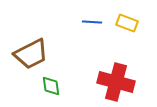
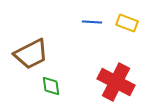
red cross: rotated 12 degrees clockwise
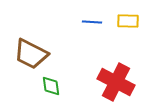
yellow rectangle: moved 1 px right, 2 px up; rotated 20 degrees counterclockwise
brown trapezoid: rotated 54 degrees clockwise
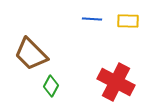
blue line: moved 3 px up
brown trapezoid: rotated 18 degrees clockwise
green diamond: rotated 35 degrees clockwise
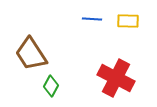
brown trapezoid: rotated 12 degrees clockwise
red cross: moved 4 px up
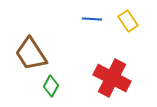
yellow rectangle: rotated 55 degrees clockwise
red cross: moved 4 px left
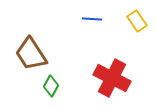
yellow rectangle: moved 9 px right
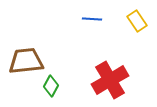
brown trapezoid: moved 5 px left, 7 px down; rotated 117 degrees clockwise
red cross: moved 2 px left, 2 px down; rotated 33 degrees clockwise
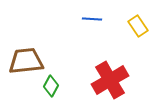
yellow rectangle: moved 1 px right, 5 px down
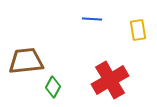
yellow rectangle: moved 4 px down; rotated 25 degrees clockwise
green diamond: moved 2 px right, 1 px down
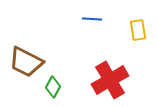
brown trapezoid: moved 1 px down; rotated 147 degrees counterclockwise
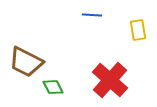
blue line: moved 4 px up
red cross: rotated 18 degrees counterclockwise
green diamond: rotated 55 degrees counterclockwise
